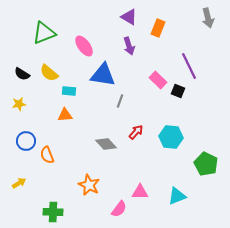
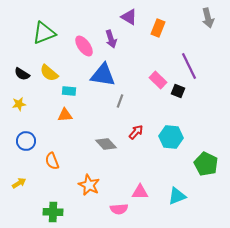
purple arrow: moved 18 px left, 7 px up
orange semicircle: moved 5 px right, 6 px down
pink semicircle: rotated 48 degrees clockwise
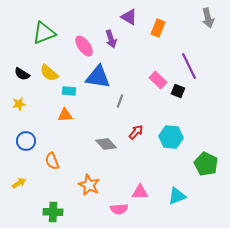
blue triangle: moved 5 px left, 2 px down
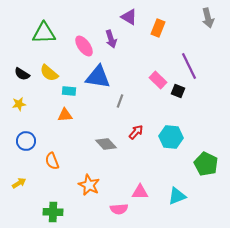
green triangle: rotated 20 degrees clockwise
